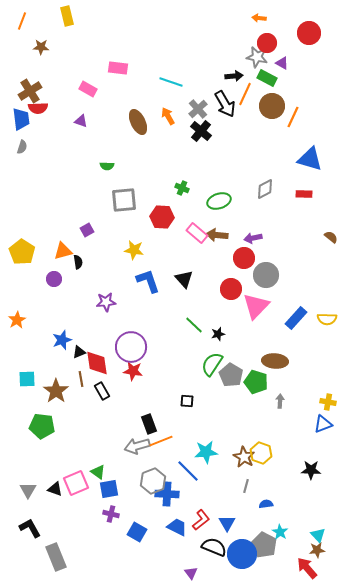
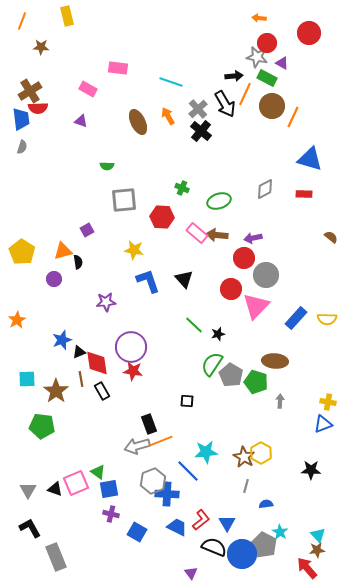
yellow hexagon at (261, 453): rotated 10 degrees clockwise
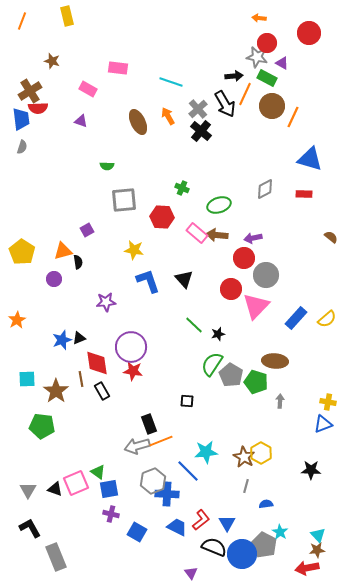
brown star at (41, 47): moved 11 px right, 14 px down; rotated 14 degrees clockwise
green ellipse at (219, 201): moved 4 px down
yellow semicircle at (327, 319): rotated 42 degrees counterclockwise
black triangle at (79, 352): moved 14 px up
red arrow at (307, 568): rotated 60 degrees counterclockwise
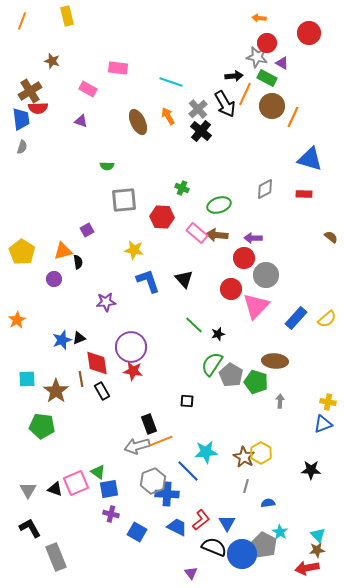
purple arrow at (253, 238): rotated 12 degrees clockwise
blue semicircle at (266, 504): moved 2 px right, 1 px up
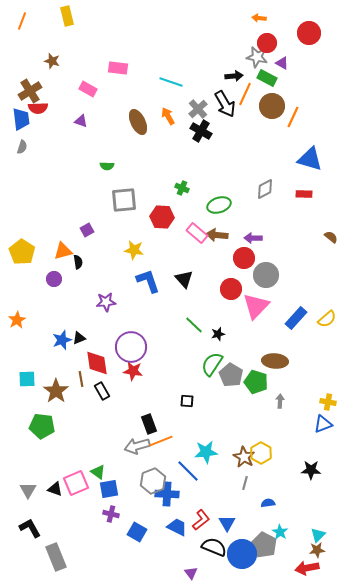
black cross at (201, 131): rotated 10 degrees counterclockwise
gray line at (246, 486): moved 1 px left, 3 px up
cyan triangle at (318, 535): rotated 28 degrees clockwise
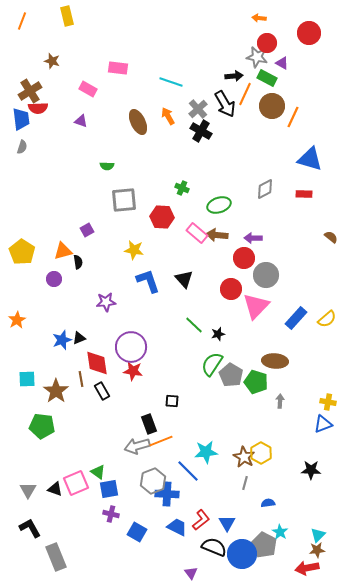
black square at (187, 401): moved 15 px left
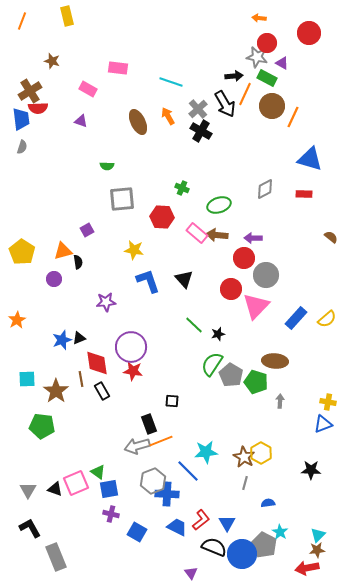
gray square at (124, 200): moved 2 px left, 1 px up
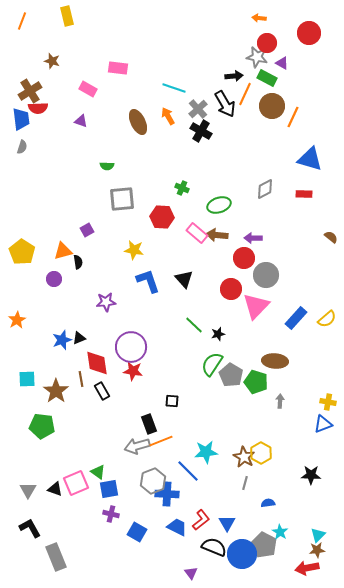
cyan line at (171, 82): moved 3 px right, 6 px down
black star at (311, 470): moved 5 px down
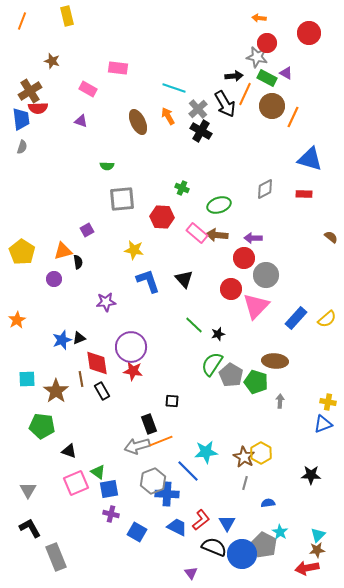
purple triangle at (282, 63): moved 4 px right, 10 px down
black triangle at (55, 489): moved 14 px right, 38 px up
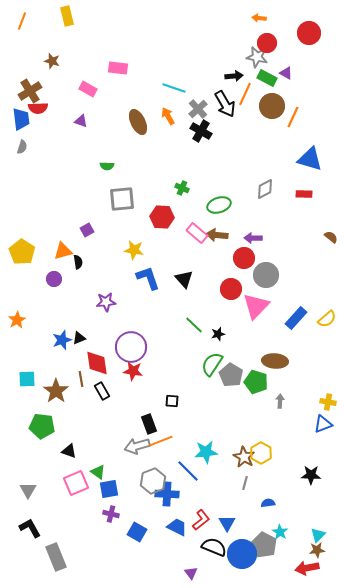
blue L-shape at (148, 281): moved 3 px up
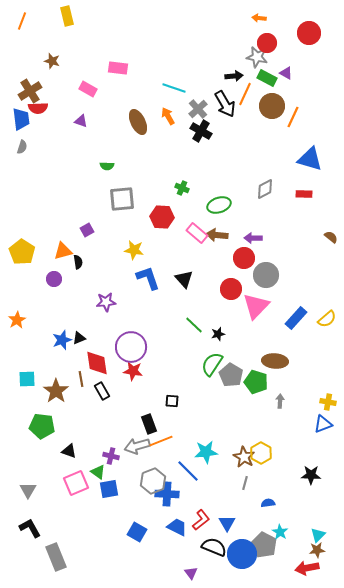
purple cross at (111, 514): moved 58 px up
